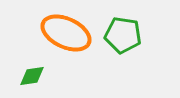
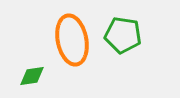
orange ellipse: moved 6 px right, 7 px down; rotated 54 degrees clockwise
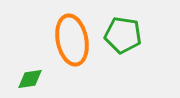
green diamond: moved 2 px left, 3 px down
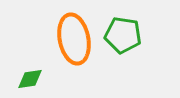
orange ellipse: moved 2 px right, 1 px up
